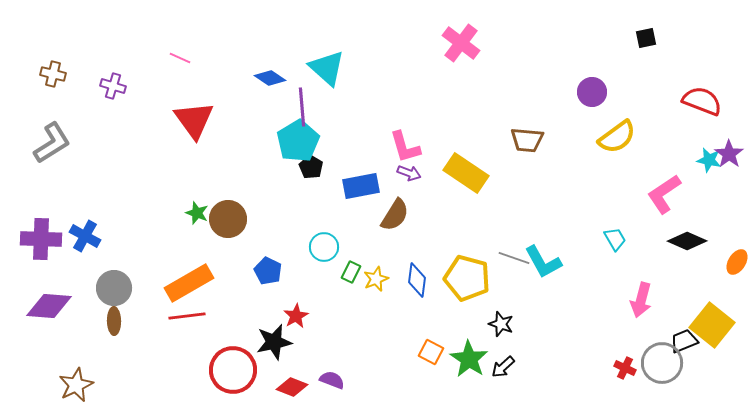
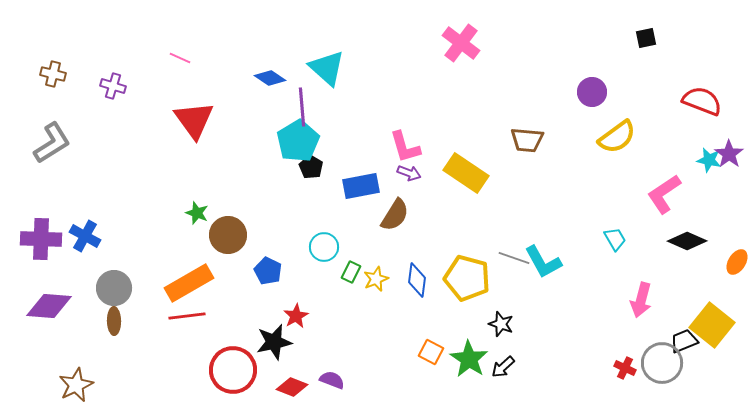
brown circle at (228, 219): moved 16 px down
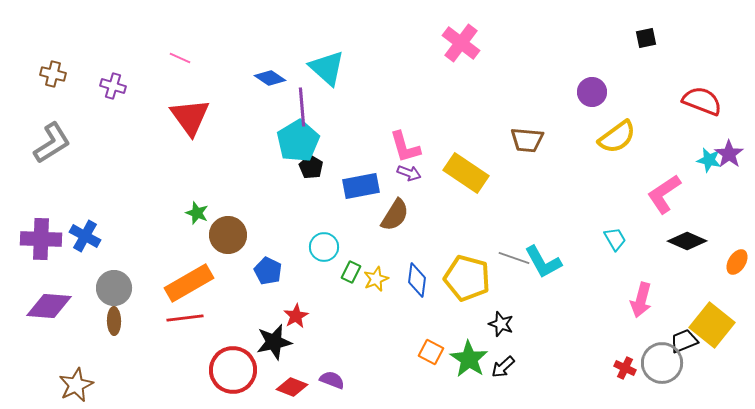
red triangle at (194, 120): moved 4 px left, 3 px up
red line at (187, 316): moved 2 px left, 2 px down
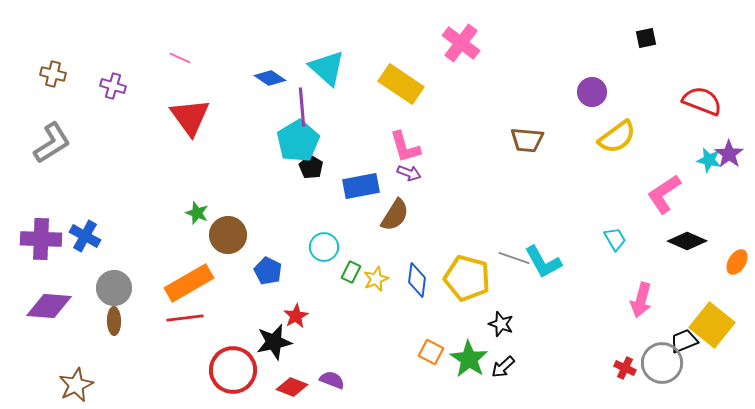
yellow rectangle at (466, 173): moved 65 px left, 89 px up
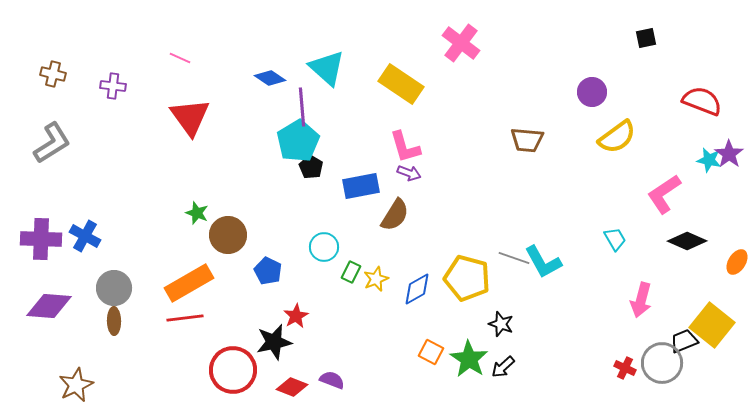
purple cross at (113, 86): rotated 10 degrees counterclockwise
blue diamond at (417, 280): moved 9 px down; rotated 52 degrees clockwise
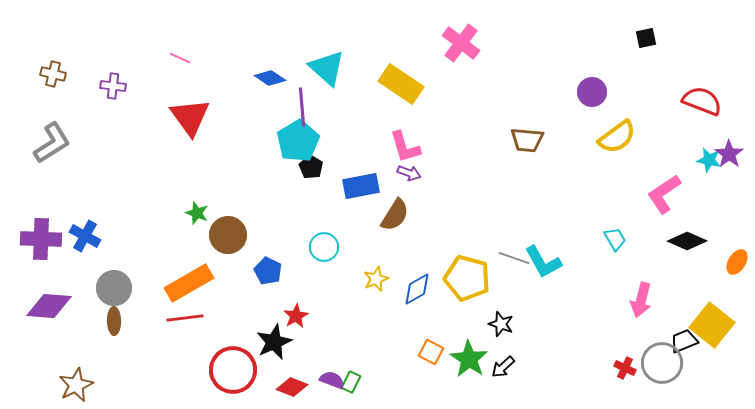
green rectangle at (351, 272): moved 110 px down
black star at (274, 342): rotated 12 degrees counterclockwise
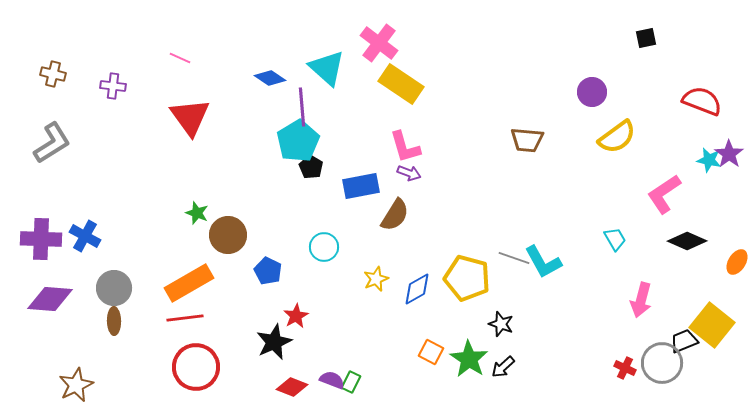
pink cross at (461, 43): moved 82 px left
purple diamond at (49, 306): moved 1 px right, 7 px up
red circle at (233, 370): moved 37 px left, 3 px up
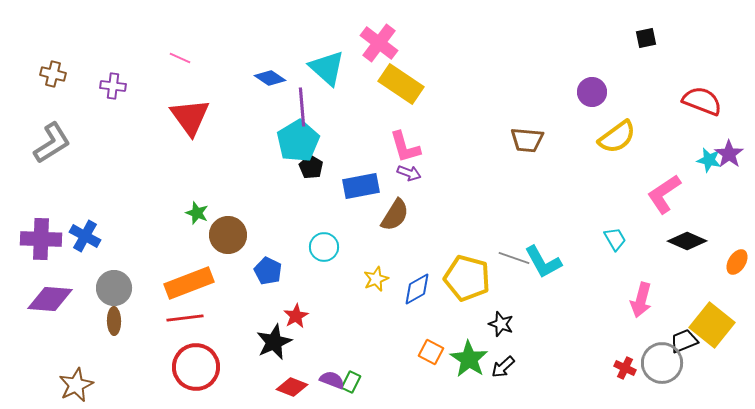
orange rectangle at (189, 283): rotated 9 degrees clockwise
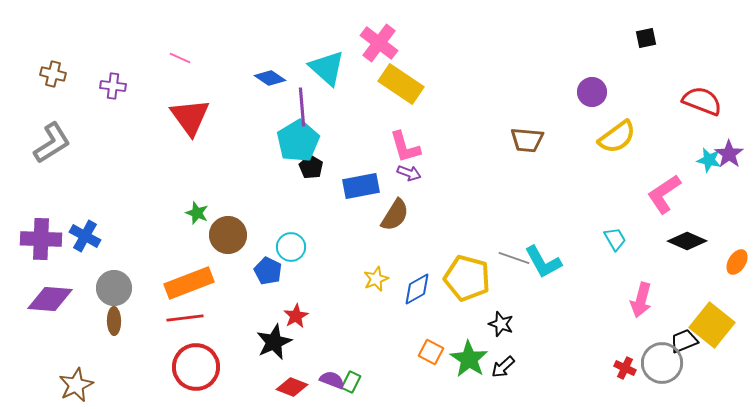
cyan circle at (324, 247): moved 33 px left
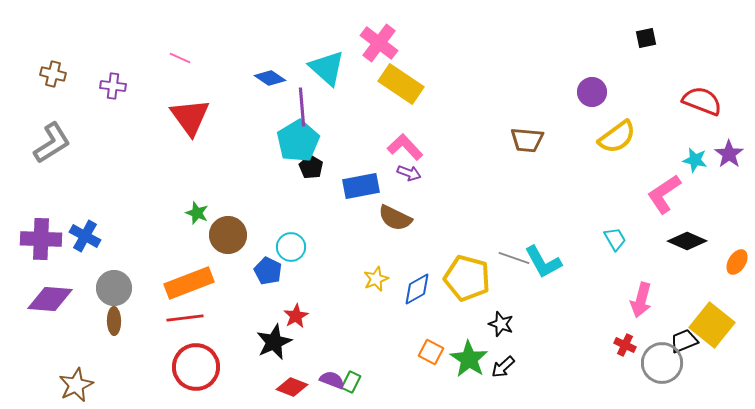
pink L-shape at (405, 147): rotated 153 degrees clockwise
cyan star at (709, 160): moved 14 px left
brown semicircle at (395, 215): moved 3 px down; rotated 84 degrees clockwise
red cross at (625, 368): moved 23 px up
